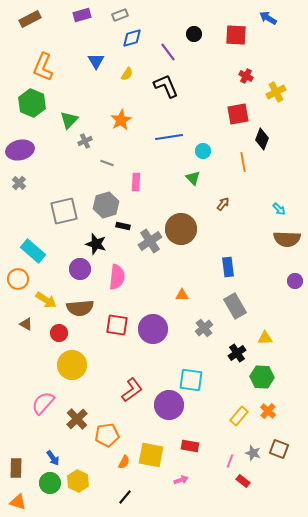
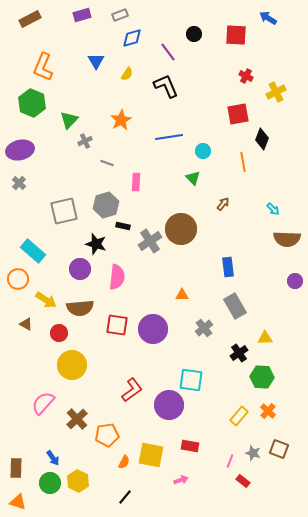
cyan arrow at (279, 209): moved 6 px left
black cross at (237, 353): moved 2 px right
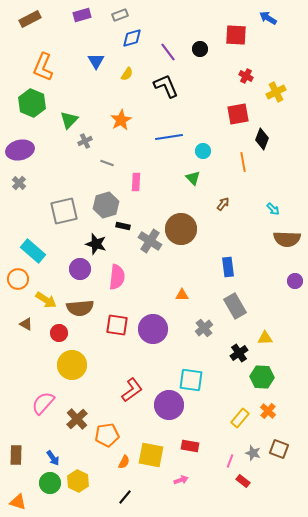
black circle at (194, 34): moved 6 px right, 15 px down
gray cross at (150, 241): rotated 25 degrees counterclockwise
yellow rectangle at (239, 416): moved 1 px right, 2 px down
brown rectangle at (16, 468): moved 13 px up
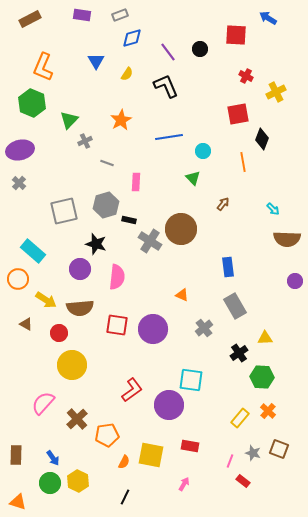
purple rectangle at (82, 15): rotated 24 degrees clockwise
black rectangle at (123, 226): moved 6 px right, 6 px up
orange triangle at (182, 295): rotated 24 degrees clockwise
pink arrow at (181, 480): moved 3 px right, 4 px down; rotated 40 degrees counterclockwise
black line at (125, 497): rotated 14 degrees counterclockwise
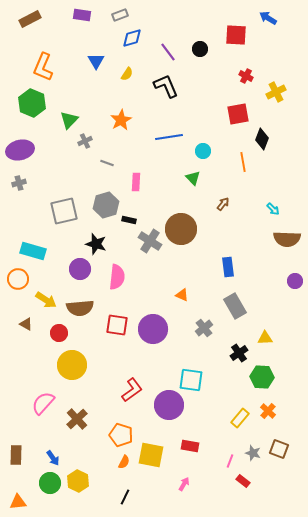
gray cross at (19, 183): rotated 32 degrees clockwise
cyan rectangle at (33, 251): rotated 25 degrees counterclockwise
orange pentagon at (107, 435): moved 14 px right; rotated 25 degrees clockwise
orange triangle at (18, 502): rotated 24 degrees counterclockwise
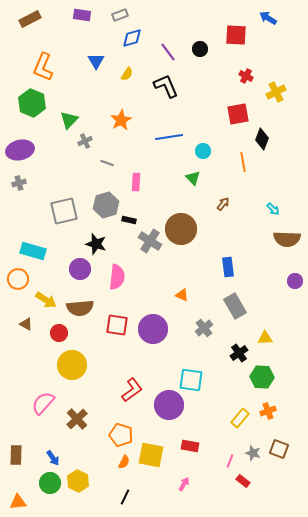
orange cross at (268, 411): rotated 28 degrees clockwise
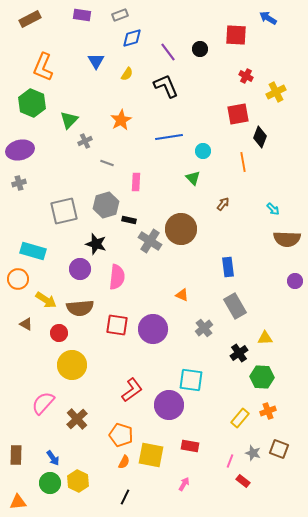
black diamond at (262, 139): moved 2 px left, 2 px up
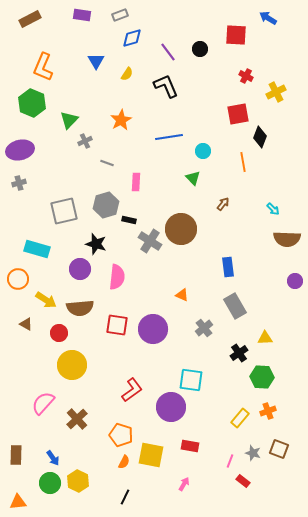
cyan rectangle at (33, 251): moved 4 px right, 2 px up
purple circle at (169, 405): moved 2 px right, 2 px down
